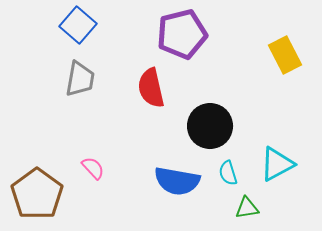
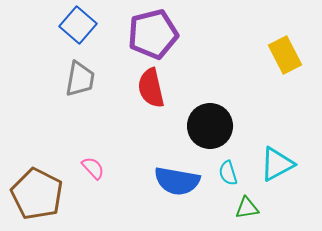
purple pentagon: moved 29 px left
brown pentagon: rotated 9 degrees counterclockwise
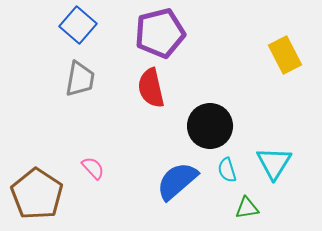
purple pentagon: moved 7 px right, 1 px up
cyan triangle: moved 3 px left, 1 px up; rotated 30 degrees counterclockwise
cyan semicircle: moved 1 px left, 3 px up
blue semicircle: rotated 129 degrees clockwise
brown pentagon: rotated 6 degrees clockwise
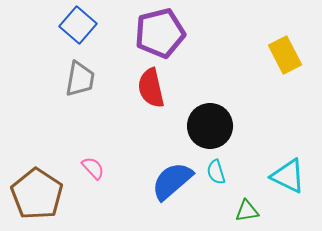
cyan triangle: moved 14 px right, 13 px down; rotated 36 degrees counterclockwise
cyan semicircle: moved 11 px left, 2 px down
blue semicircle: moved 5 px left
green triangle: moved 3 px down
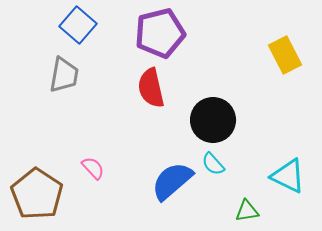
gray trapezoid: moved 16 px left, 4 px up
black circle: moved 3 px right, 6 px up
cyan semicircle: moved 3 px left, 8 px up; rotated 25 degrees counterclockwise
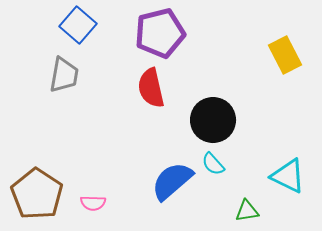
pink semicircle: moved 35 px down; rotated 135 degrees clockwise
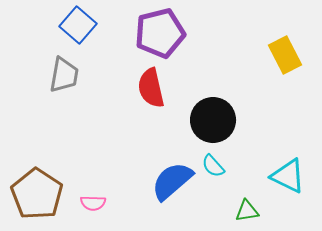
cyan semicircle: moved 2 px down
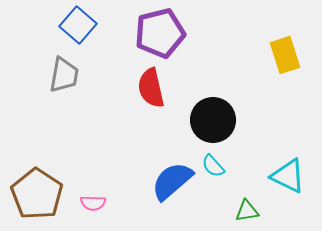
yellow rectangle: rotated 9 degrees clockwise
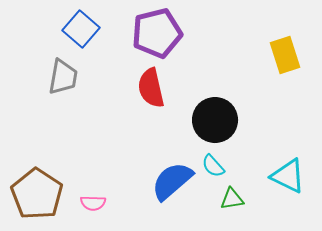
blue square: moved 3 px right, 4 px down
purple pentagon: moved 3 px left
gray trapezoid: moved 1 px left, 2 px down
black circle: moved 2 px right
green triangle: moved 15 px left, 12 px up
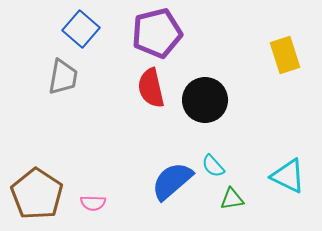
black circle: moved 10 px left, 20 px up
